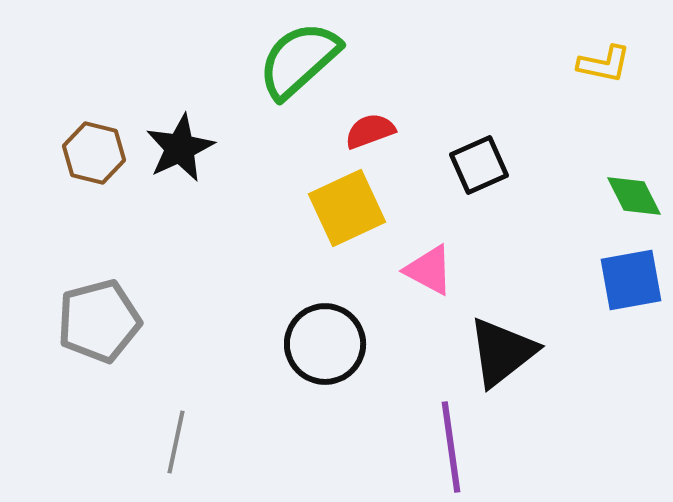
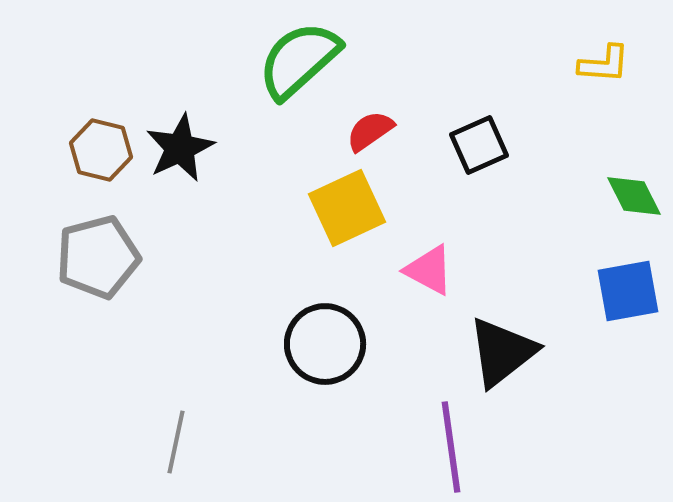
yellow L-shape: rotated 8 degrees counterclockwise
red semicircle: rotated 15 degrees counterclockwise
brown hexagon: moved 7 px right, 3 px up
black square: moved 20 px up
blue square: moved 3 px left, 11 px down
gray pentagon: moved 1 px left, 64 px up
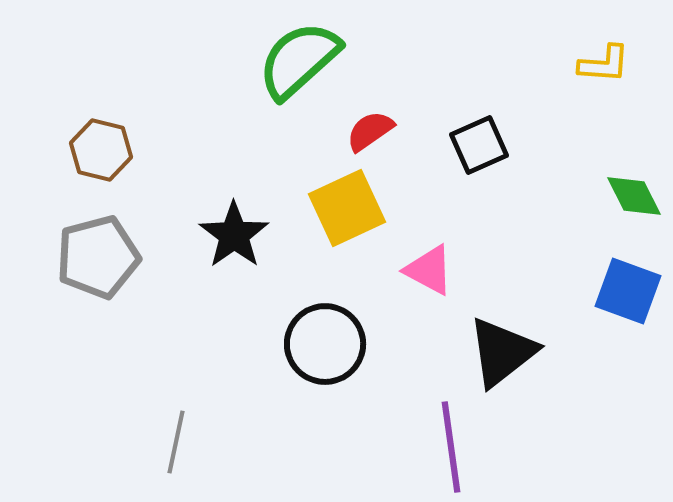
black star: moved 54 px right, 87 px down; rotated 10 degrees counterclockwise
blue square: rotated 30 degrees clockwise
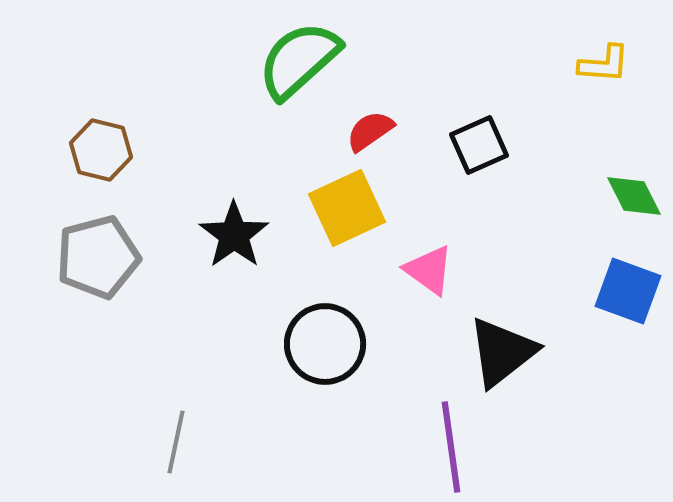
pink triangle: rotated 8 degrees clockwise
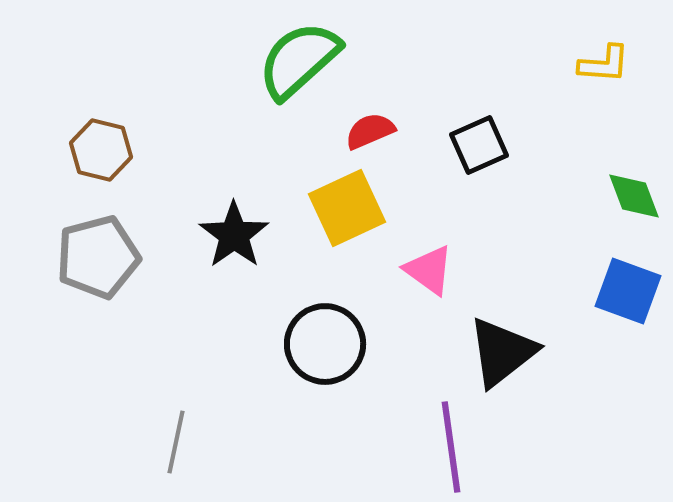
red semicircle: rotated 12 degrees clockwise
green diamond: rotated 6 degrees clockwise
